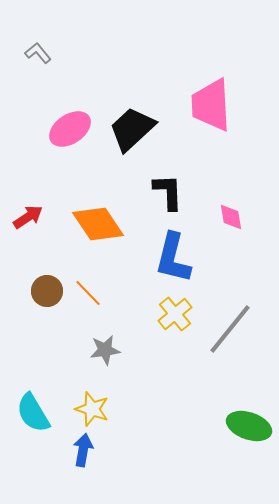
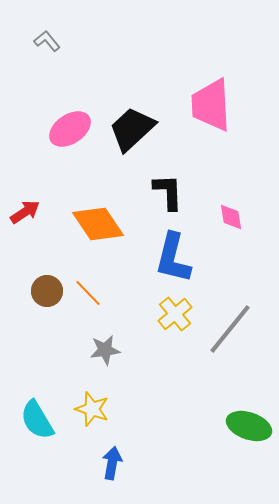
gray L-shape: moved 9 px right, 12 px up
red arrow: moved 3 px left, 5 px up
cyan semicircle: moved 4 px right, 7 px down
blue arrow: moved 29 px right, 13 px down
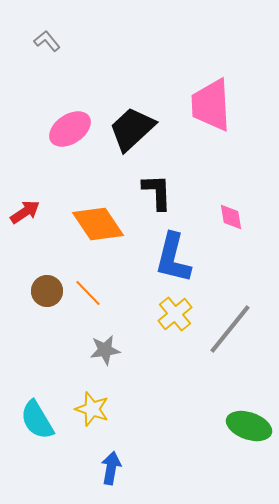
black L-shape: moved 11 px left
blue arrow: moved 1 px left, 5 px down
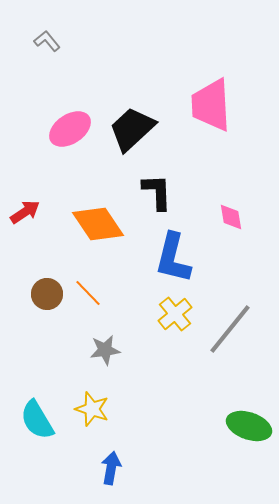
brown circle: moved 3 px down
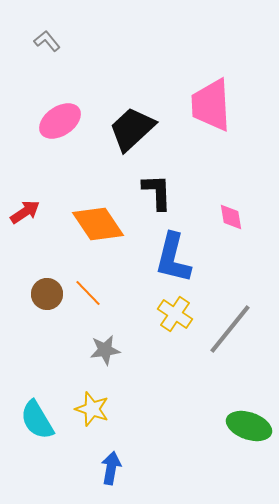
pink ellipse: moved 10 px left, 8 px up
yellow cross: rotated 16 degrees counterclockwise
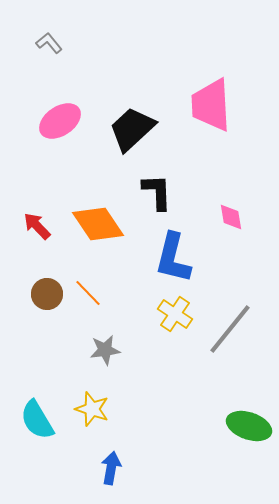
gray L-shape: moved 2 px right, 2 px down
red arrow: moved 12 px right, 14 px down; rotated 100 degrees counterclockwise
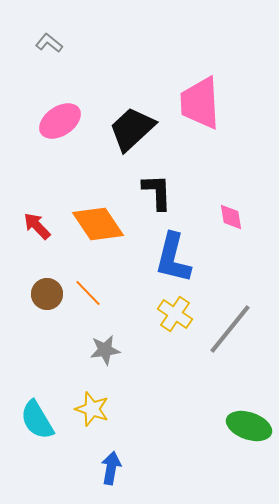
gray L-shape: rotated 12 degrees counterclockwise
pink trapezoid: moved 11 px left, 2 px up
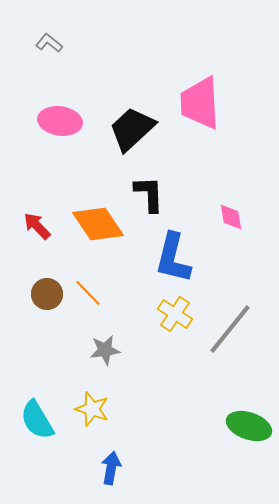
pink ellipse: rotated 42 degrees clockwise
black L-shape: moved 8 px left, 2 px down
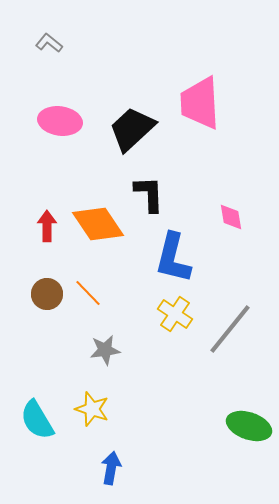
red arrow: moved 10 px right; rotated 44 degrees clockwise
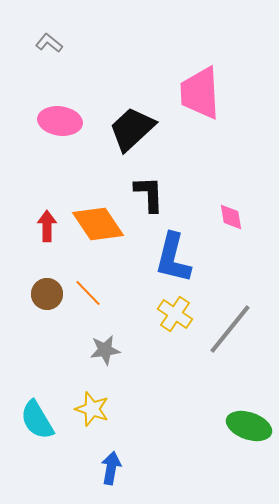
pink trapezoid: moved 10 px up
